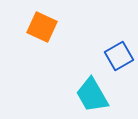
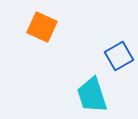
cyan trapezoid: rotated 12 degrees clockwise
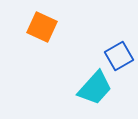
cyan trapezoid: moved 3 px right, 7 px up; rotated 120 degrees counterclockwise
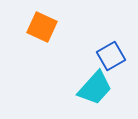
blue square: moved 8 px left
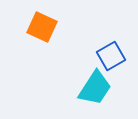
cyan trapezoid: rotated 9 degrees counterclockwise
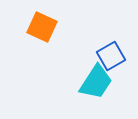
cyan trapezoid: moved 1 px right, 6 px up
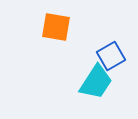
orange square: moved 14 px right; rotated 16 degrees counterclockwise
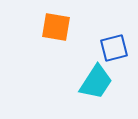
blue square: moved 3 px right, 8 px up; rotated 16 degrees clockwise
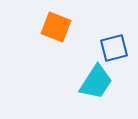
orange square: rotated 12 degrees clockwise
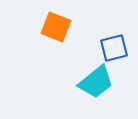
cyan trapezoid: rotated 18 degrees clockwise
